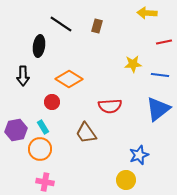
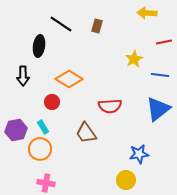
yellow star: moved 1 px right, 5 px up; rotated 24 degrees counterclockwise
blue star: moved 1 px up; rotated 12 degrees clockwise
pink cross: moved 1 px right, 1 px down
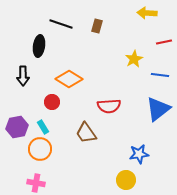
black line: rotated 15 degrees counterclockwise
red semicircle: moved 1 px left
purple hexagon: moved 1 px right, 3 px up
pink cross: moved 10 px left
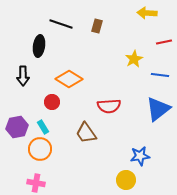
blue star: moved 1 px right, 2 px down
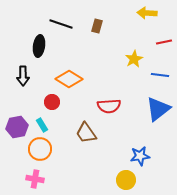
cyan rectangle: moved 1 px left, 2 px up
pink cross: moved 1 px left, 4 px up
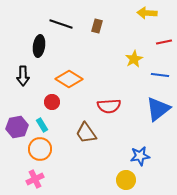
pink cross: rotated 36 degrees counterclockwise
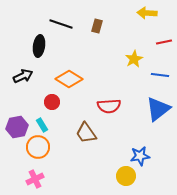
black arrow: rotated 114 degrees counterclockwise
orange circle: moved 2 px left, 2 px up
yellow circle: moved 4 px up
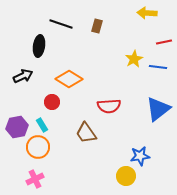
blue line: moved 2 px left, 8 px up
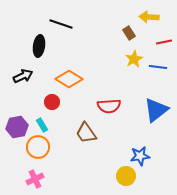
yellow arrow: moved 2 px right, 4 px down
brown rectangle: moved 32 px right, 7 px down; rotated 48 degrees counterclockwise
blue triangle: moved 2 px left, 1 px down
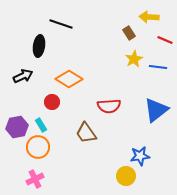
red line: moved 1 px right, 2 px up; rotated 35 degrees clockwise
cyan rectangle: moved 1 px left
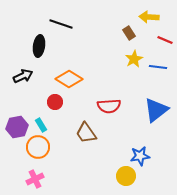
red circle: moved 3 px right
